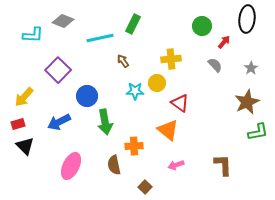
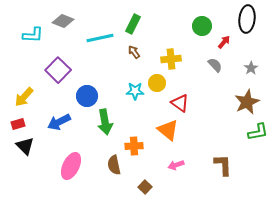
brown arrow: moved 11 px right, 9 px up
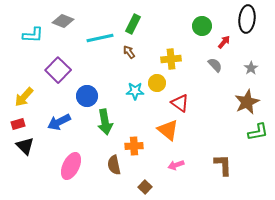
brown arrow: moved 5 px left
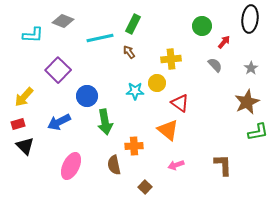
black ellipse: moved 3 px right
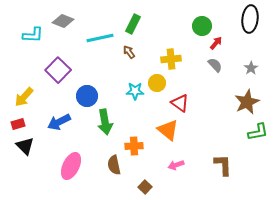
red arrow: moved 8 px left, 1 px down
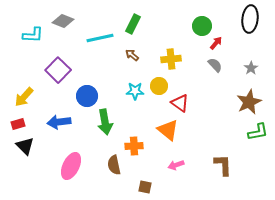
brown arrow: moved 3 px right, 3 px down; rotated 16 degrees counterclockwise
yellow circle: moved 2 px right, 3 px down
brown star: moved 2 px right
blue arrow: rotated 20 degrees clockwise
brown square: rotated 32 degrees counterclockwise
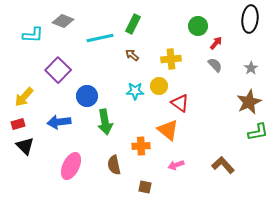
green circle: moved 4 px left
orange cross: moved 7 px right
brown L-shape: rotated 40 degrees counterclockwise
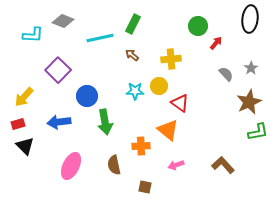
gray semicircle: moved 11 px right, 9 px down
